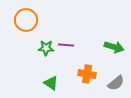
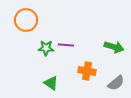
orange cross: moved 3 px up
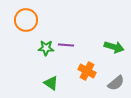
orange cross: rotated 18 degrees clockwise
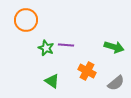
green star: rotated 21 degrees clockwise
green triangle: moved 1 px right, 2 px up
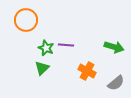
green triangle: moved 10 px left, 13 px up; rotated 42 degrees clockwise
